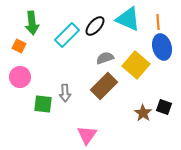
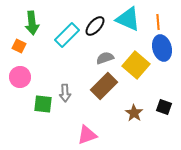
blue ellipse: moved 1 px down
brown star: moved 9 px left
pink triangle: rotated 35 degrees clockwise
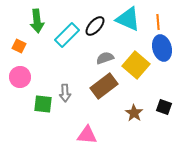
green arrow: moved 5 px right, 2 px up
brown rectangle: rotated 8 degrees clockwise
pink triangle: rotated 25 degrees clockwise
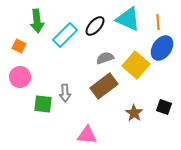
cyan rectangle: moved 2 px left
blue ellipse: rotated 50 degrees clockwise
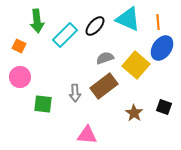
gray arrow: moved 10 px right
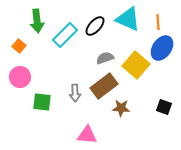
orange square: rotated 16 degrees clockwise
green square: moved 1 px left, 2 px up
brown star: moved 13 px left, 5 px up; rotated 30 degrees counterclockwise
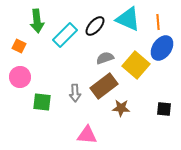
orange square: rotated 16 degrees counterclockwise
black square: moved 2 px down; rotated 14 degrees counterclockwise
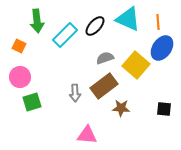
green square: moved 10 px left; rotated 24 degrees counterclockwise
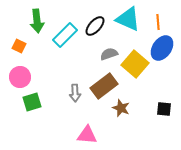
gray semicircle: moved 4 px right, 4 px up
yellow square: moved 1 px left, 1 px up
brown star: rotated 18 degrees clockwise
